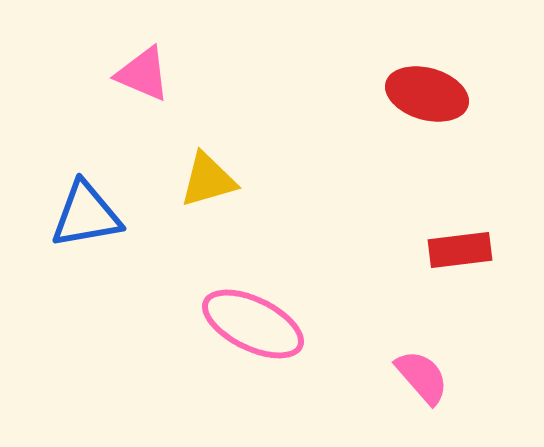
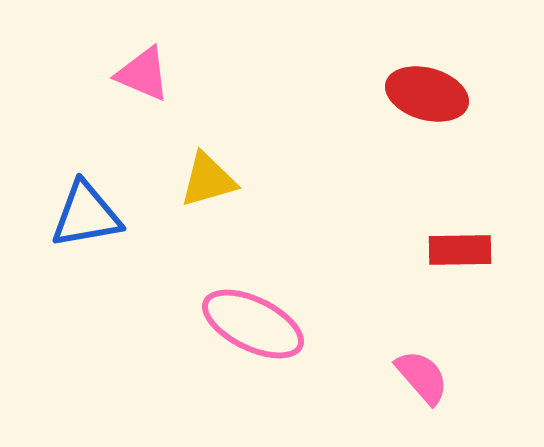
red rectangle: rotated 6 degrees clockwise
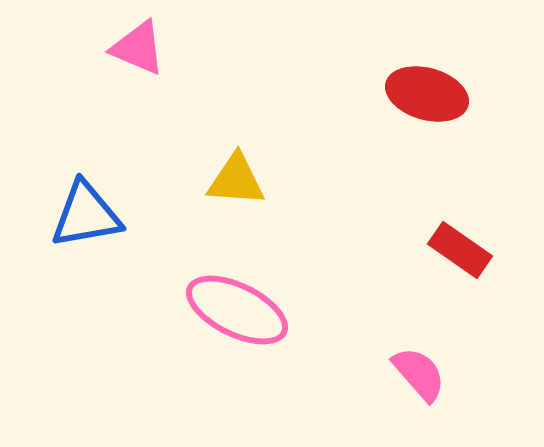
pink triangle: moved 5 px left, 26 px up
yellow triangle: moved 28 px right; rotated 20 degrees clockwise
red rectangle: rotated 36 degrees clockwise
pink ellipse: moved 16 px left, 14 px up
pink semicircle: moved 3 px left, 3 px up
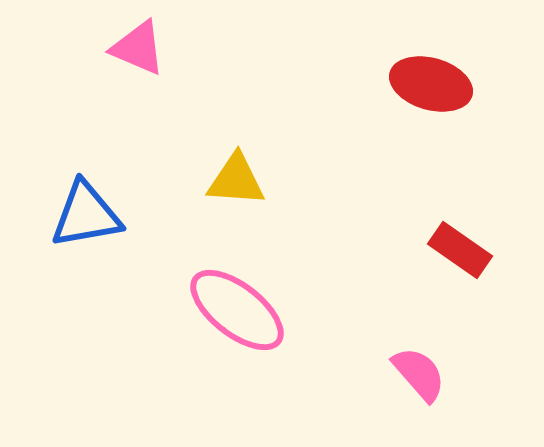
red ellipse: moved 4 px right, 10 px up
pink ellipse: rotated 12 degrees clockwise
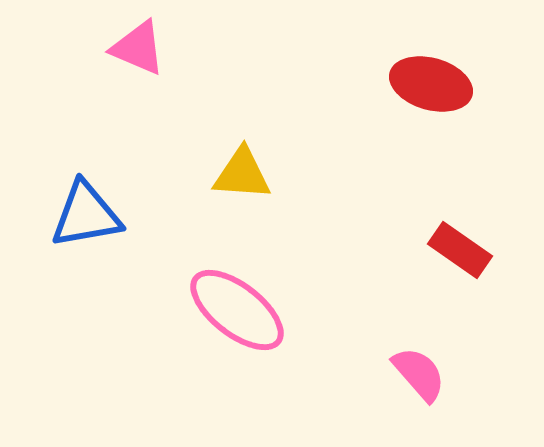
yellow triangle: moved 6 px right, 6 px up
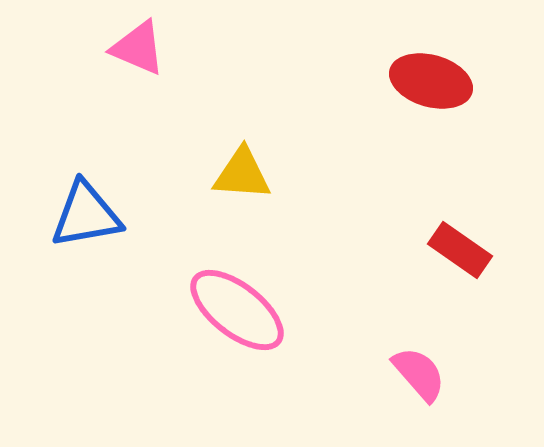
red ellipse: moved 3 px up
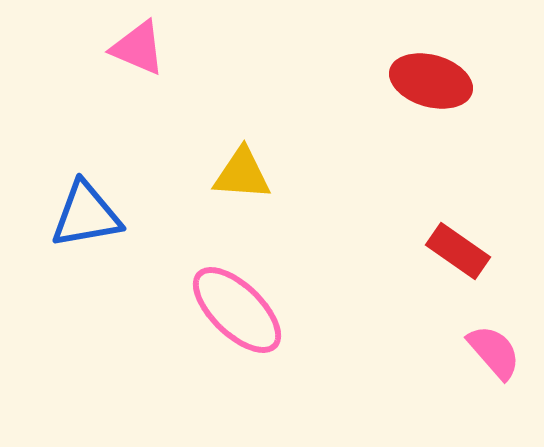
red rectangle: moved 2 px left, 1 px down
pink ellipse: rotated 6 degrees clockwise
pink semicircle: moved 75 px right, 22 px up
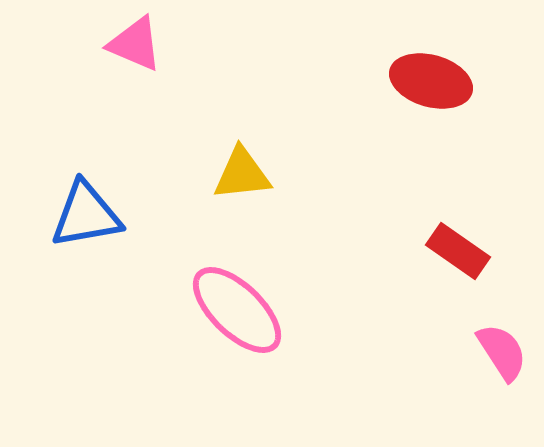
pink triangle: moved 3 px left, 4 px up
yellow triangle: rotated 10 degrees counterclockwise
pink semicircle: moved 8 px right; rotated 8 degrees clockwise
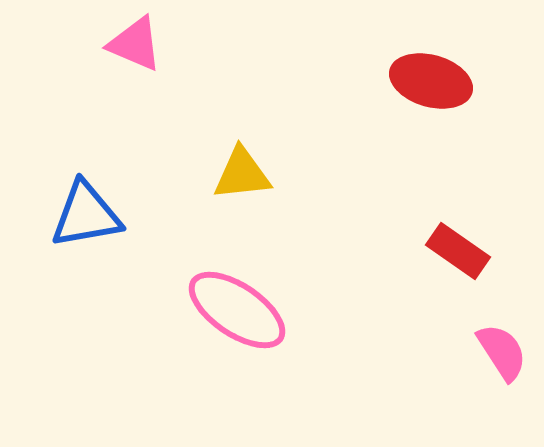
pink ellipse: rotated 10 degrees counterclockwise
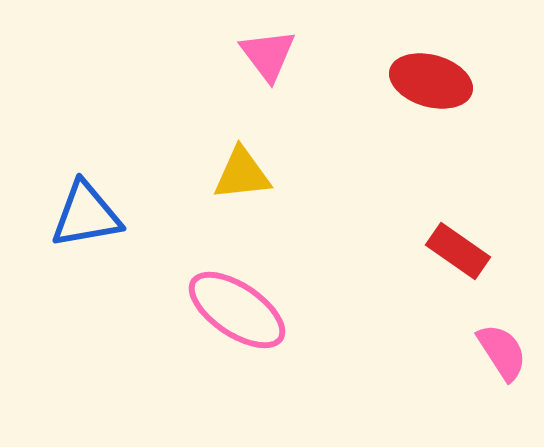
pink triangle: moved 133 px right, 11 px down; rotated 30 degrees clockwise
